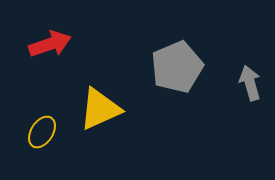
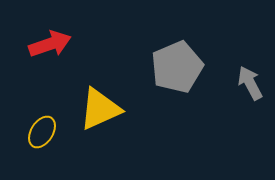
gray arrow: rotated 12 degrees counterclockwise
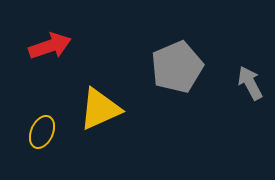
red arrow: moved 2 px down
yellow ellipse: rotated 8 degrees counterclockwise
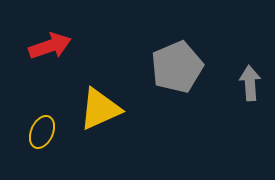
gray arrow: rotated 24 degrees clockwise
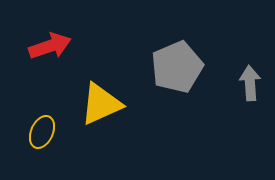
yellow triangle: moved 1 px right, 5 px up
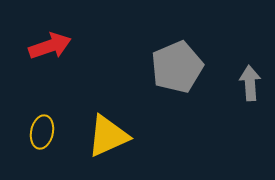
yellow triangle: moved 7 px right, 32 px down
yellow ellipse: rotated 12 degrees counterclockwise
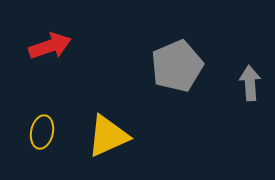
gray pentagon: moved 1 px up
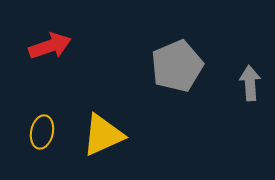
yellow triangle: moved 5 px left, 1 px up
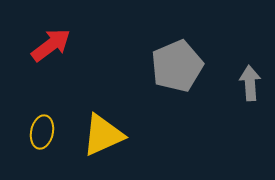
red arrow: moved 1 px right, 1 px up; rotated 18 degrees counterclockwise
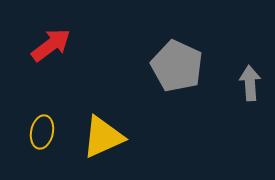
gray pentagon: rotated 24 degrees counterclockwise
yellow triangle: moved 2 px down
